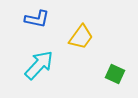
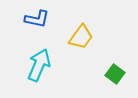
cyan arrow: rotated 20 degrees counterclockwise
green square: rotated 12 degrees clockwise
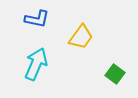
cyan arrow: moved 3 px left, 1 px up
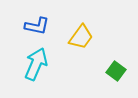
blue L-shape: moved 7 px down
green square: moved 1 px right, 3 px up
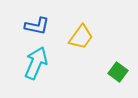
cyan arrow: moved 1 px up
green square: moved 2 px right, 1 px down
